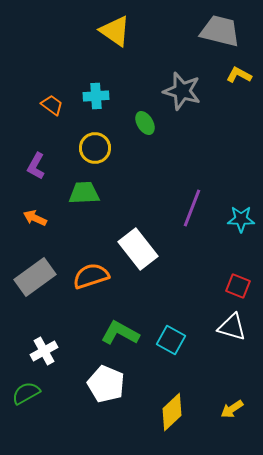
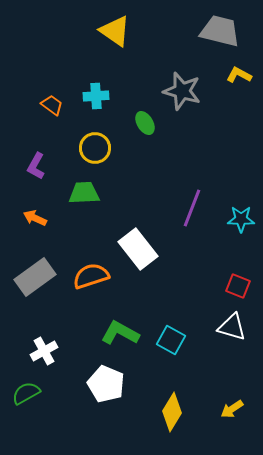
yellow diamond: rotated 15 degrees counterclockwise
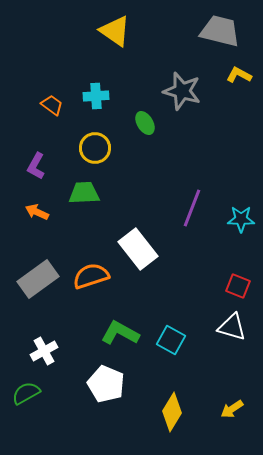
orange arrow: moved 2 px right, 6 px up
gray rectangle: moved 3 px right, 2 px down
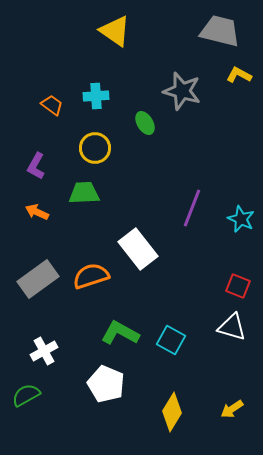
cyan star: rotated 24 degrees clockwise
green semicircle: moved 2 px down
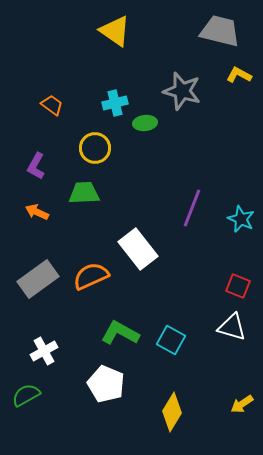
cyan cross: moved 19 px right, 7 px down; rotated 10 degrees counterclockwise
green ellipse: rotated 65 degrees counterclockwise
orange semicircle: rotated 6 degrees counterclockwise
yellow arrow: moved 10 px right, 5 px up
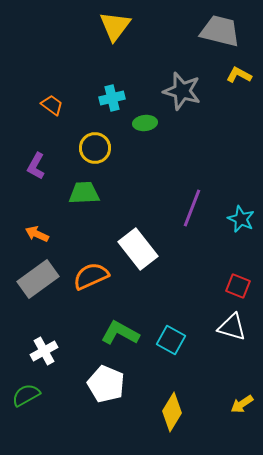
yellow triangle: moved 5 px up; rotated 32 degrees clockwise
cyan cross: moved 3 px left, 5 px up
orange arrow: moved 22 px down
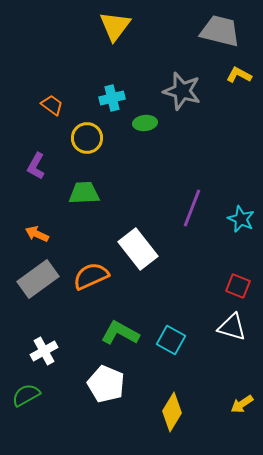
yellow circle: moved 8 px left, 10 px up
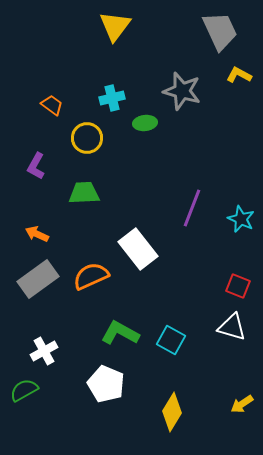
gray trapezoid: rotated 51 degrees clockwise
green semicircle: moved 2 px left, 5 px up
